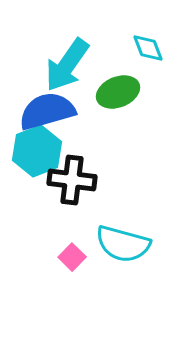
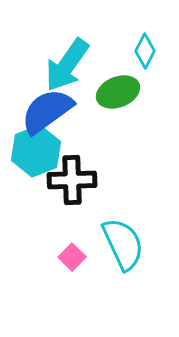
cyan diamond: moved 3 px left, 3 px down; rotated 48 degrees clockwise
blue semicircle: rotated 20 degrees counterclockwise
cyan hexagon: moved 1 px left
black cross: rotated 9 degrees counterclockwise
cyan semicircle: rotated 130 degrees counterclockwise
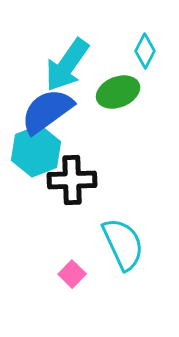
pink square: moved 17 px down
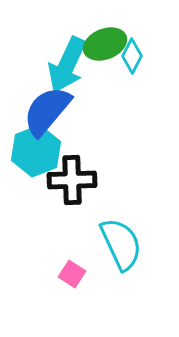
cyan diamond: moved 13 px left, 5 px down
cyan arrow: rotated 10 degrees counterclockwise
green ellipse: moved 13 px left, 48 px up
blue semicircle: rotated 14 degrees counterclockwise
cyan semicircle: moved 2 px left
pink square: rotated 12 degrees counterclockwise
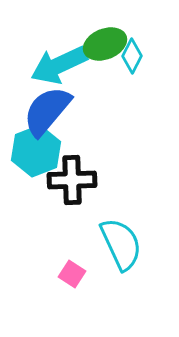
cyan arrow: moved 8 px left; rotated 40 degrees clockwise
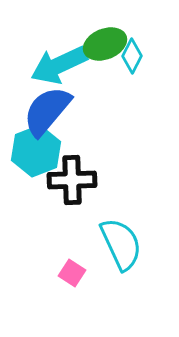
pink square: moved 1 px up
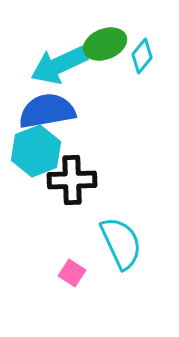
cyan diamond: moved 10 px right; rotated 12 degrees clockwise
blue semicircle: rotated 40 degrees clockwise
cyan semicircle: moved 1 px up
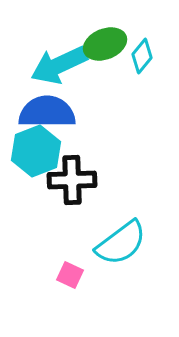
blue semicircle: moved 1 px down; rotated 10 degrees clockwise
cyan semicircle: rotated 78 degrees clockwise
pink square: moved 2 px left, 2 px down; rotated 8 degrees counterclockwise
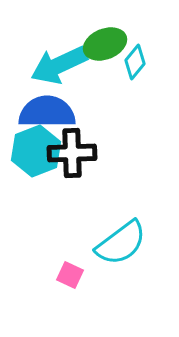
cyan diamond: moved 7 px left, 6 px down
black cross: moved 27 px up
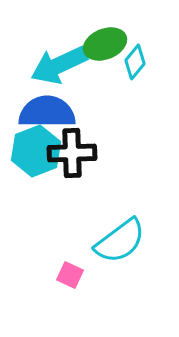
cyan semicircle: moved 1 px left, 2 px up
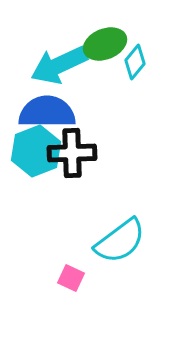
pink square: moved 1 px right, 3 px down
